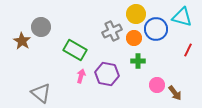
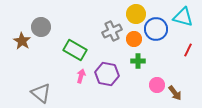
cyan triangle: moved 1 px right
orange circle: moved 1 px down
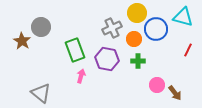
yellow circle: moved 1 px right, 1 px up
gray cross: moved 3 px up
green rectangle: rotated 40 degrees clockwise
purple hexagon: moved 15 px up
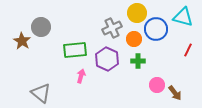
green rectangle: rotated 75 degrees counterclockwise
purple hexagon: rotated 15 degrees clockwise
